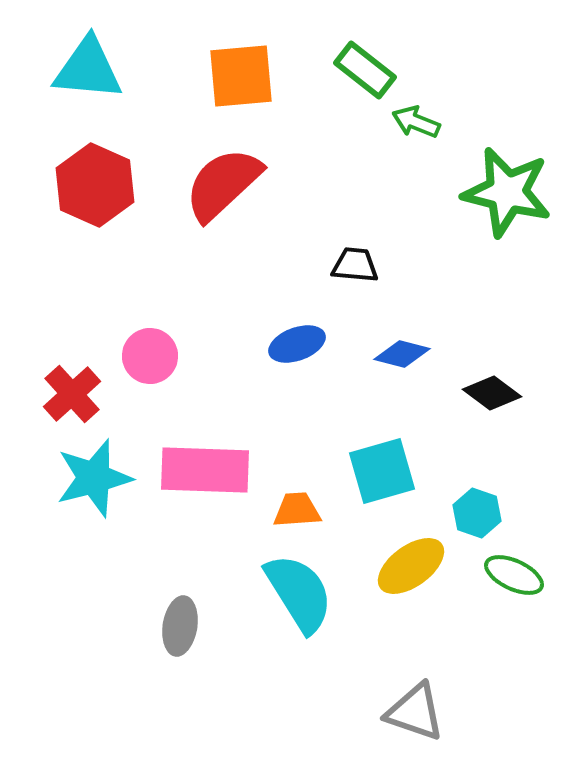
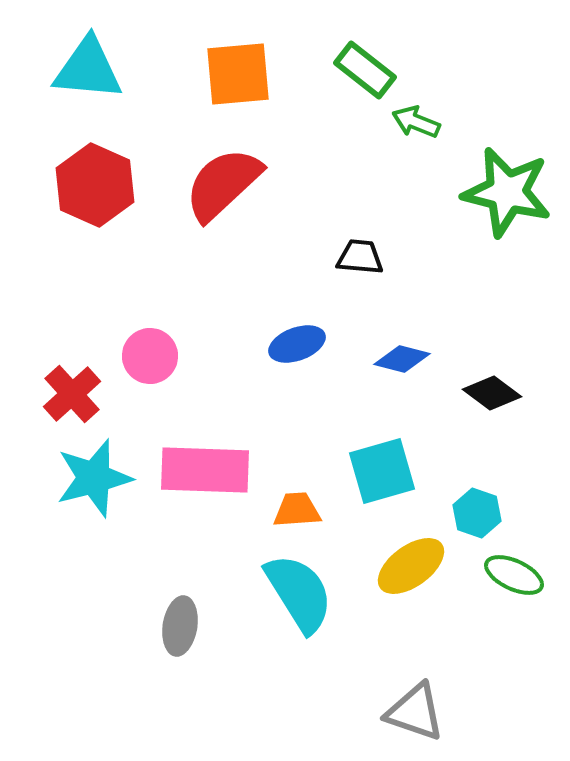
orange square: moved 3 px left, 2 px up
black trapezoid: moved 5 px right, 8 px up
blue diamond: moved 5 px down
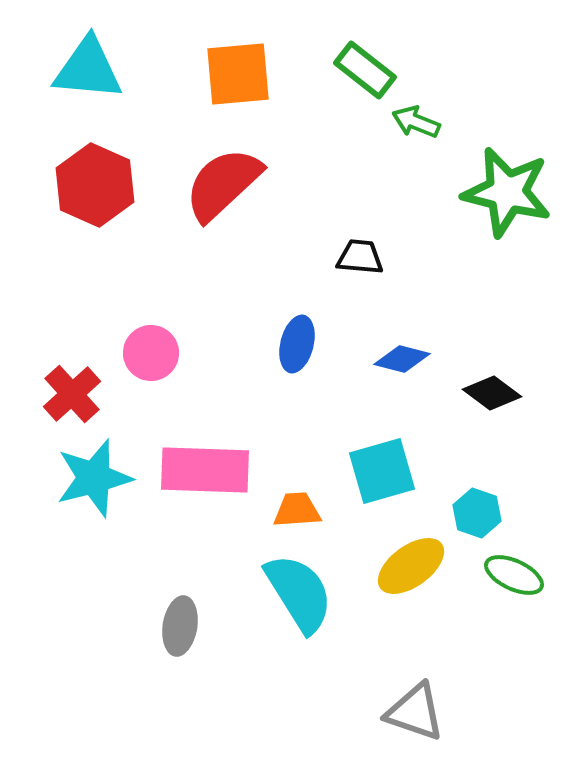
blue ellipse: rotated 56 degrees counterclockwise
pink circle: moved 1 px right, 3 px up
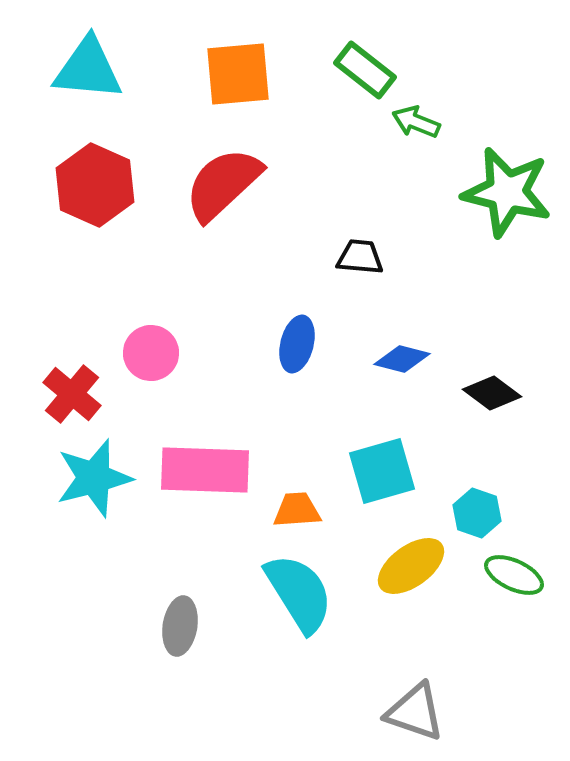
red cross: rotated 8 degrees counterclockwise
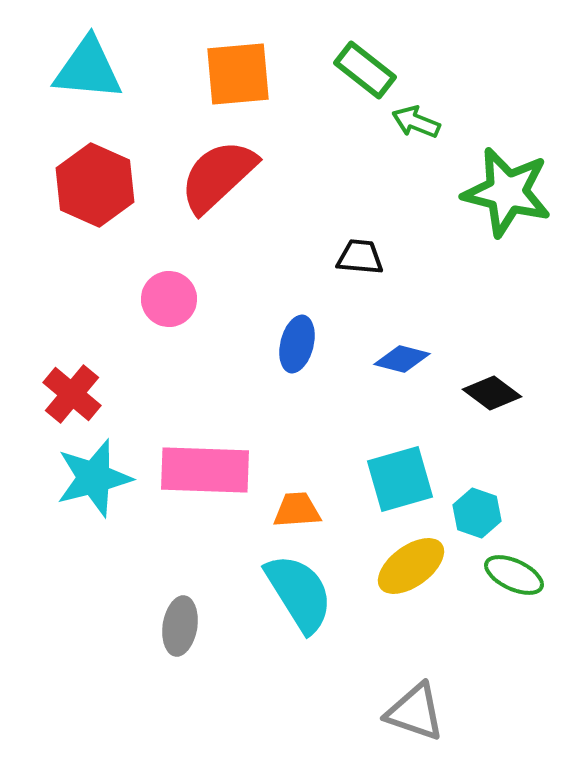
red semicircle: moved 5 px left, 8 px up
pink circle: moved 18 px right, 54 px up
cyan square: moved 18 px right, 8 px down
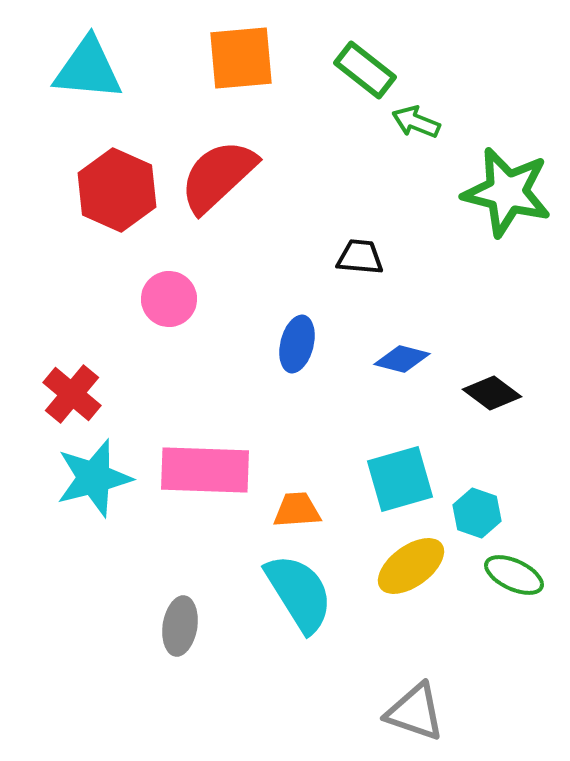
orange square: moved 3 px right, 16 px up
red hexagon: moved 22 px right, 5 px down
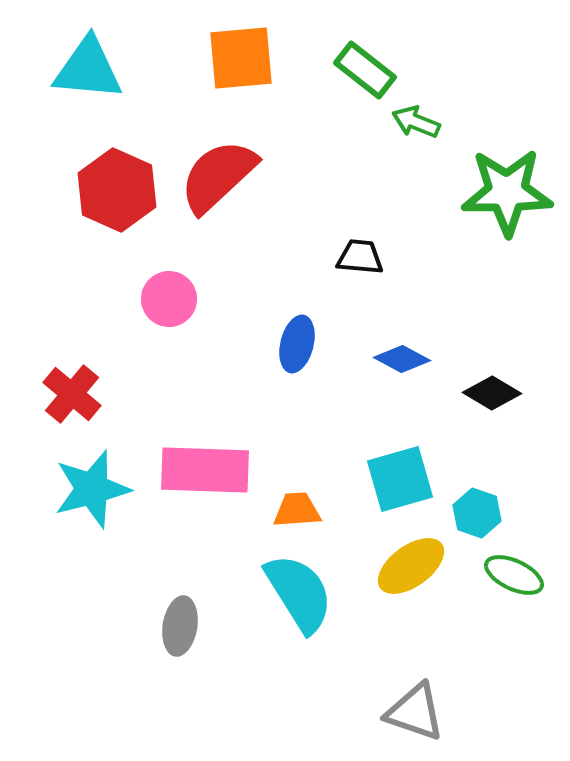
green star: rotated 14 degrees counterclockwise
blue diamond: rotated 14 degrees clockwise
black diamond: rotated 6 degrees counterclockwise
cyan star: moved 2 px left, 11 px down
